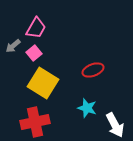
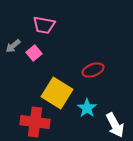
pink trapezoid: moved 8 px right, 3 px up; rotated 70 degrees clockwise
yellow square: moved 14 px right, 10 px down
cyan star: rotated 18 degrees clockwise
red cross: rotated 20 degrees clockwise
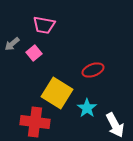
gray arrow: moved 1 px left, 2 px up
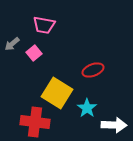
white arrow: moved 1 px left; rotated 60 degrees counterclockwise
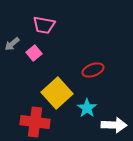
yellow square: rotated 16 degrees clockwise
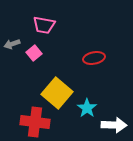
gray arrow: rotated 21 degrees clockwise
red ellipse: moved 1 px right, 12 px up; rotated 10 degrees clockwise
yellow square: rotated 8 degrees counterclockwise
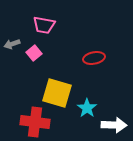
yellow square: rotated 24 degrees counterclockwise
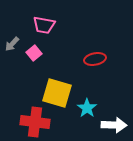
gray arrow: rotated 28 degrees counterclockwise
red ellipse: moved 1 px right, 1 px down
